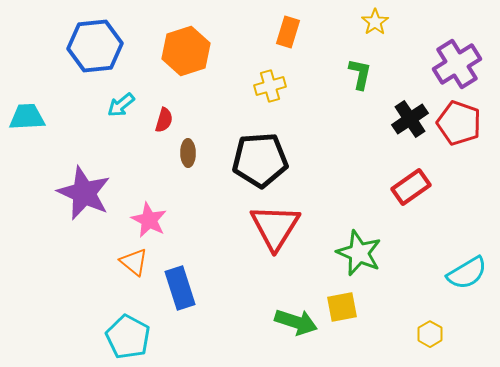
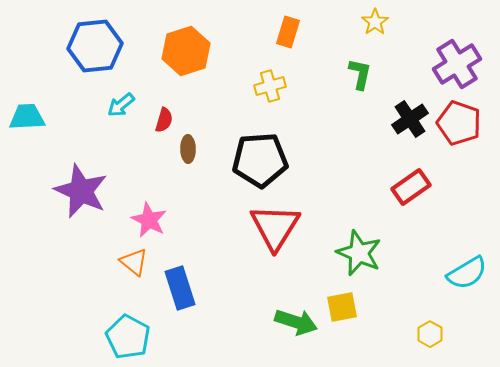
brown ellipse: moved 4 px up
purple star: moved 3 px left, 2 px up
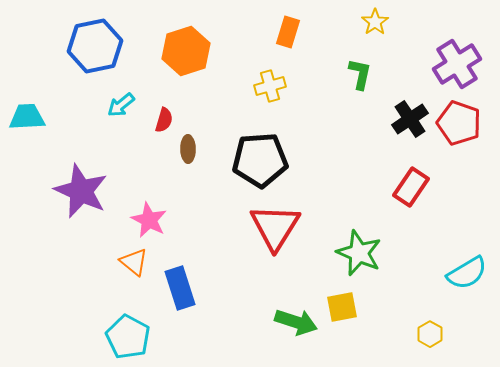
blue hexagon: rotated 6 degrees counterclockwise
red rectangle: rotated 21 degrees counterclockwise
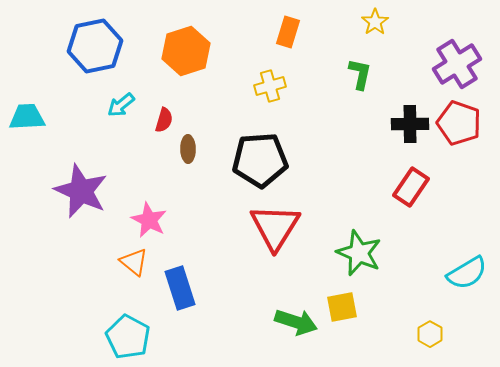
black cross: moved 5 px down; rotated 33 degrees clockwise
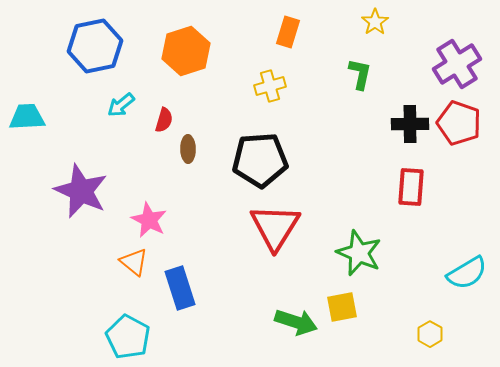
red rectangle: rotated 30 degrees counterclockwise
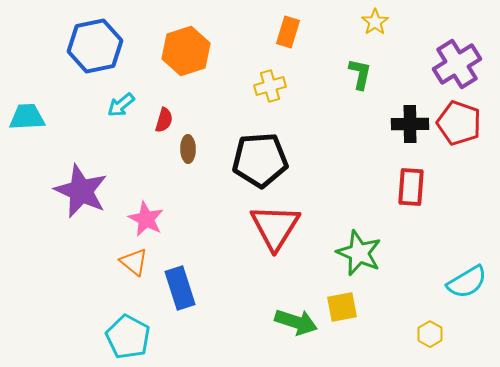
pink star: moved 3 px left, 1 px up
cyan semicircle: moved 9 px down
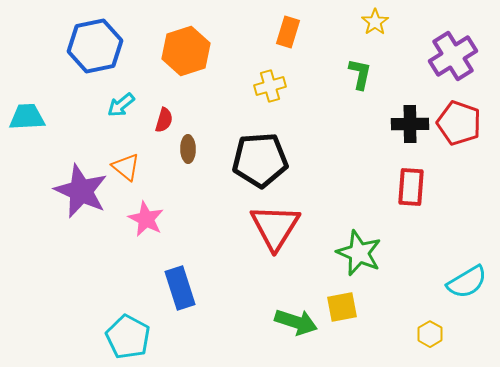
purple cross: moved 4 px left, 8 px up
orange triangle: moved 8 px left, 95 px up
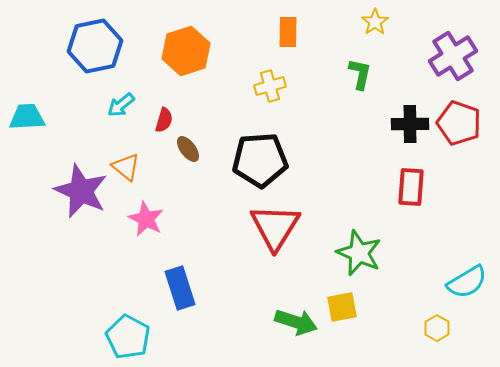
orange rectangle: rotated 16 degrees counterclockwise
brown ellipse: rotated 36 degrees counterclockwise
yellow hexagon: moved 7 px right, 6 px up
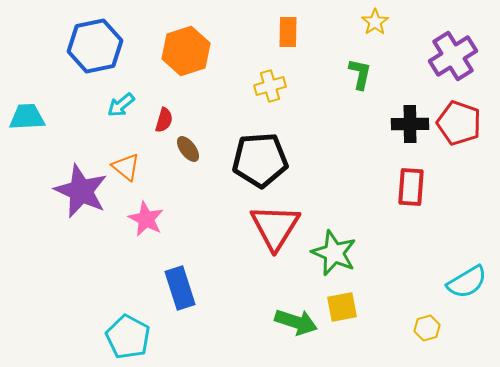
green star: moved 25 px left
yellow hexagon: moved 10 px left; rotated 15 degrees clockwise
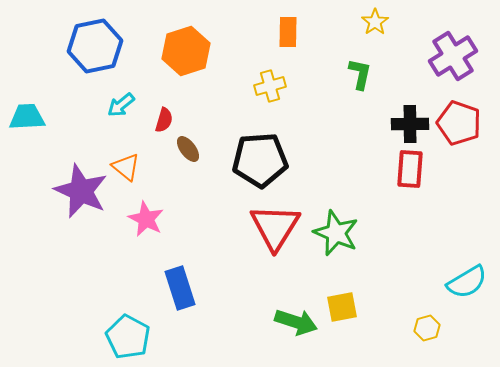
red rectangle: moved 1 px left, 18 px up
green star: moved 2 px right, 20 px up
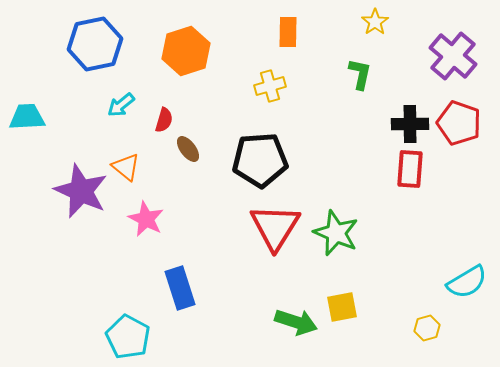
blue hexagon: moved 2 px up
purple cross: rotated 18 degrees counterclockwise
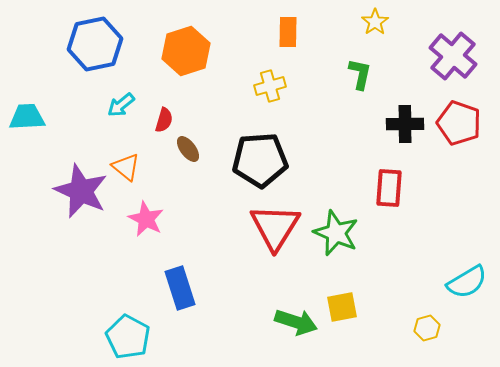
black cross: moved 5 px left
red rectangle: moved 21 px left, 19 px down
